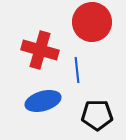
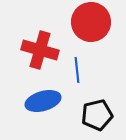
red circle: moved 1 px left
black pentagon: rotated 12 degrees counterclockwise
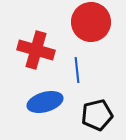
red cross: moved 4 px left
blue ellipse: moved 2 px right, 1 px down
